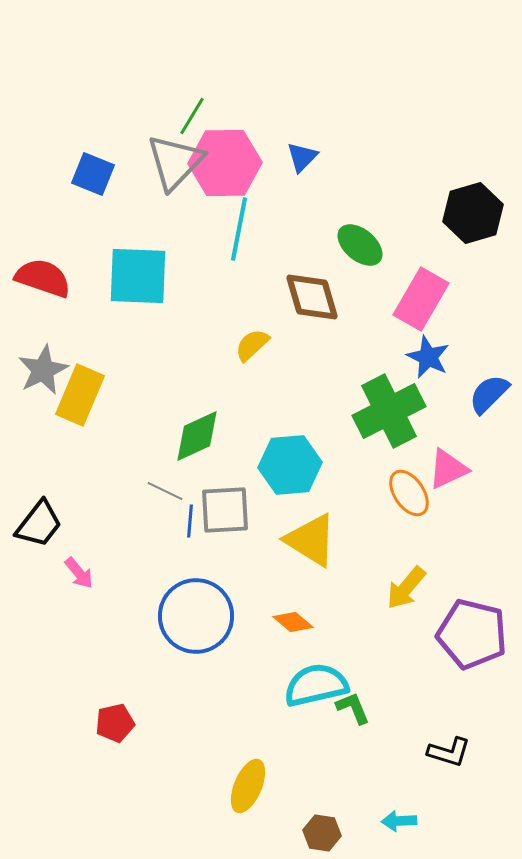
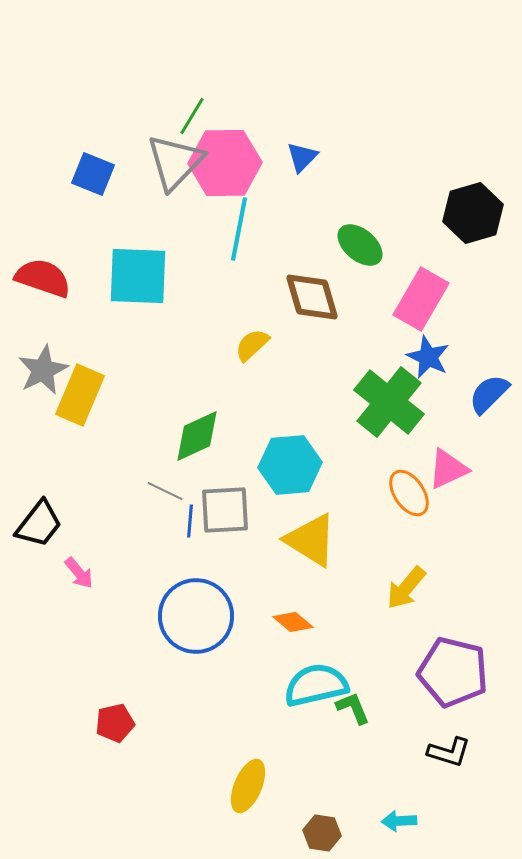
green cross: moved 9 px up; rotated 24 degrees counterclockwise
purple pentagon: moved 19 px left, 38 px down
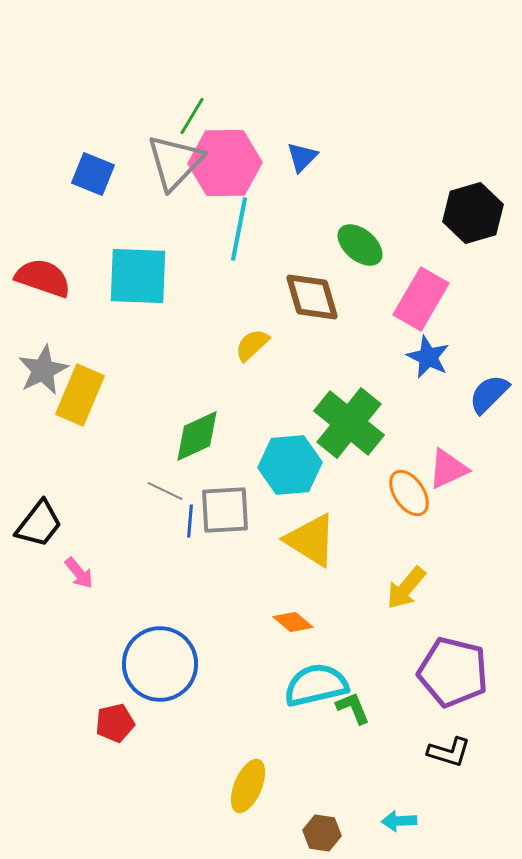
green cross: moved 40 px left, 21 px down
blue circle: moved 36 px left, 48 px down
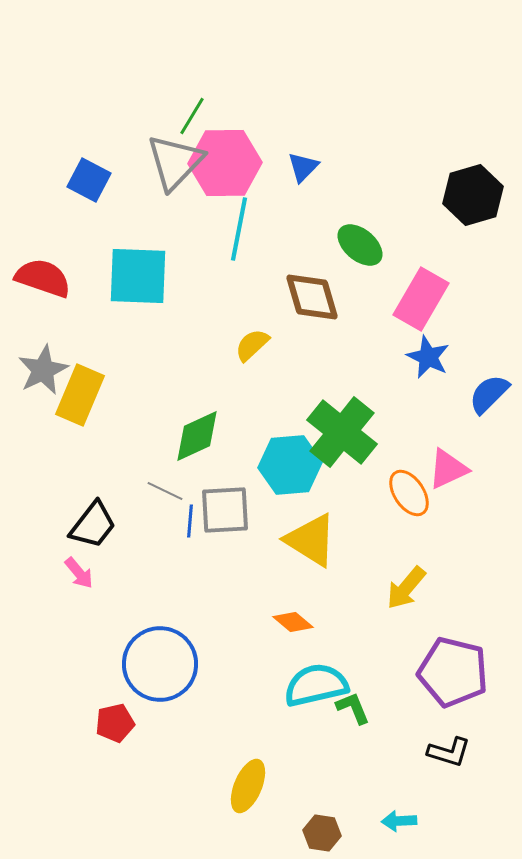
blue triangle: moved 1 px right, 10 px down
blue square: moved 4 px left, 6 px down; rotated 6 degrees clockwise
black hexagon: moved 18 px up
green cross: moved 7 px left, 9 px down
black trapezoid: moved 54 px right, 1 px down
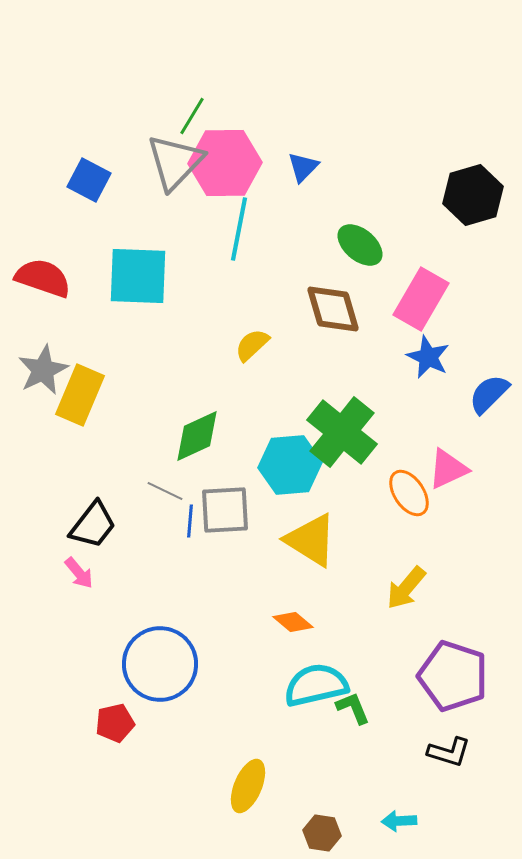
brown diamond: moved 21 px right, 12 px down
purple pentagon: moved 4 px down; rotated 4 degrees clockwise
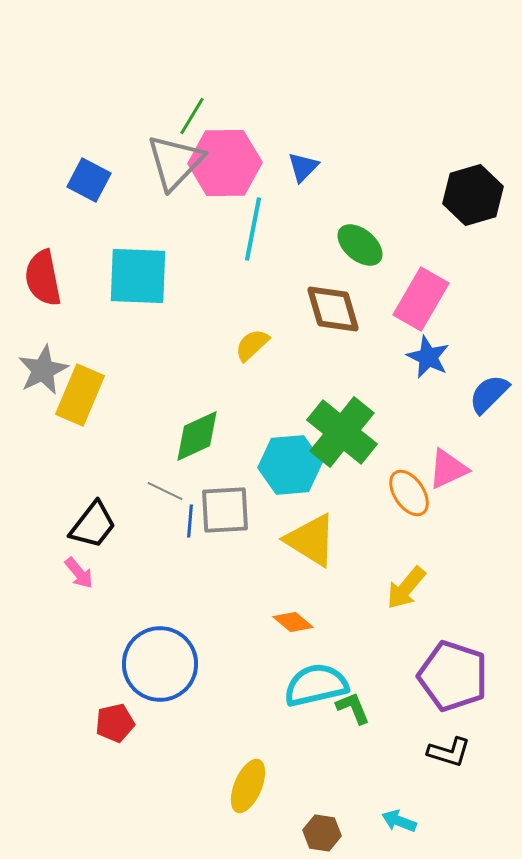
cyan line: moved 14 px right
red semicircle: rotated 120 degrees counterclockwise
cyan arrow: rotated 24 degrees clockwise
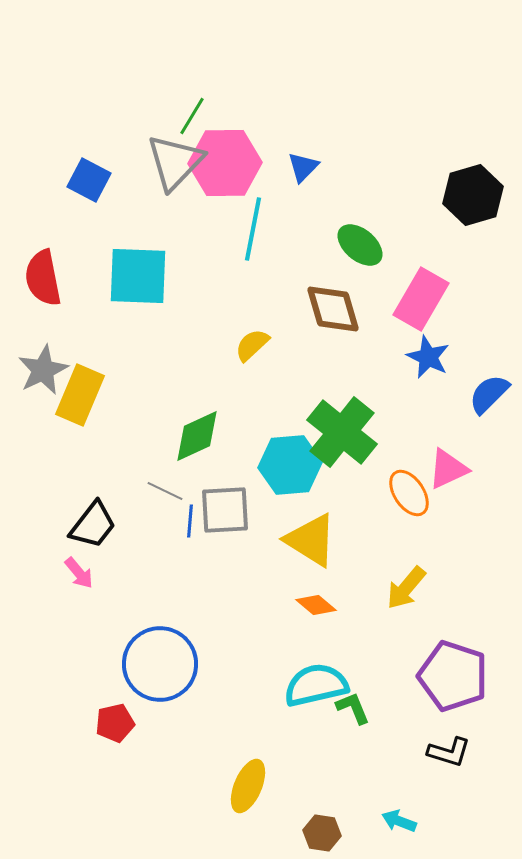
orange diamond: moved 23 px right, 17 px up
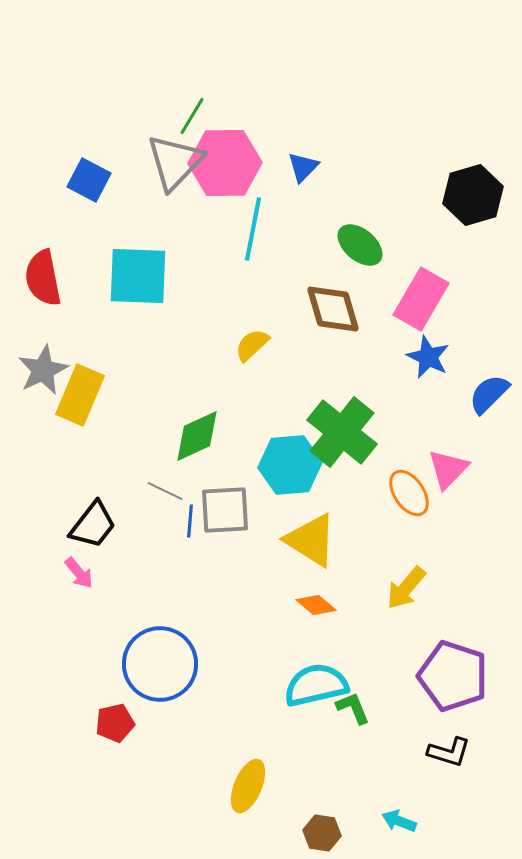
pink triangle: rotated 21 degrees counterclockwise
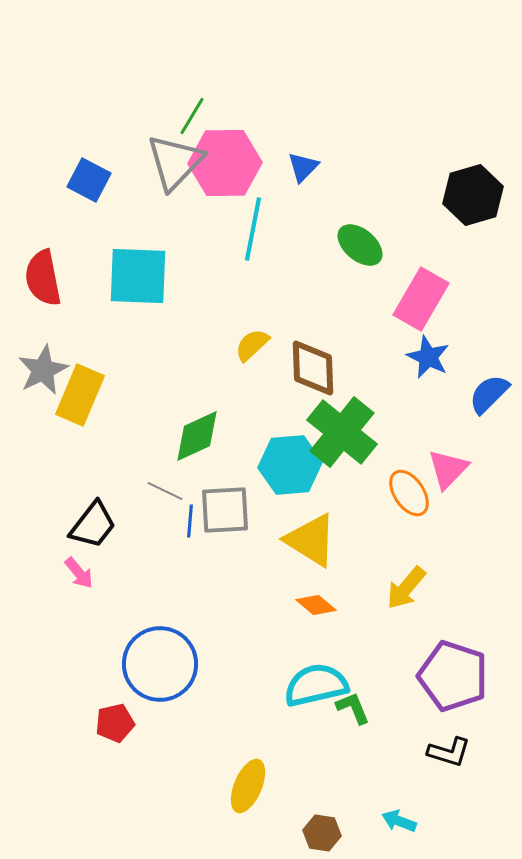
brown diamond: moved 20 px left, 59 px down; rotated 14 degrees clockwise
